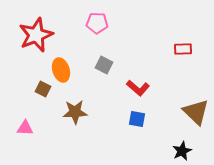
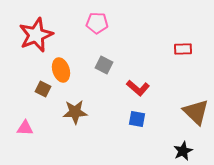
black star: moved 1 px right
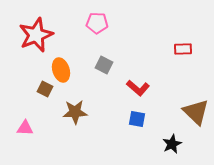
brown square: moved 2 px right
black star: moved 11 px left, 7 px up
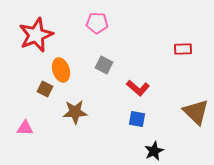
black star: moved 18 px left, 7 px down
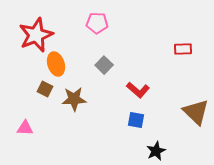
gray square: rotated 18 degrees clockwise
orange ellipse: moved 5 px left, 6 px up
red L-shape: moved 2 px down
brown star: moved 1 px left, 13 px up
blue square: moved 1 px left, 1 px down
black star: moved 2 px right
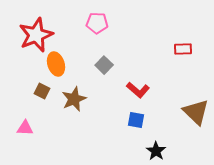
brown square: moved 3 px left, 2 px down
brown star: rotated 20 degrees counterclockwise
black star: rotated 12 degrees counterclockwise
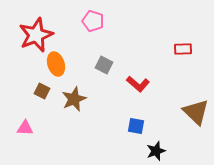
pink pentagon: moved 4 px left, 2 px up; rotated 15 degrees clockwise
gray square: rotated 18 degrees counterclockwise
red L-shape: moved 6 px up
blue square: moved 6 px down
black star: rotated 18 degrees clockwise
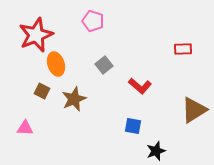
gray square: rotated 24 degrees clockwise
red L-shape: moved 2 px right, 2 px down
brown triangle: moved 2 px left, 2 px up; rotated 44 degrees clockwise
blue square: moved 3 px left
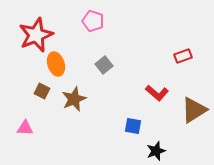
red rectangle: moved 7 px down; rotated 18 degrees counterclockwise
red L-shape: moved 17 px right, 7 px down
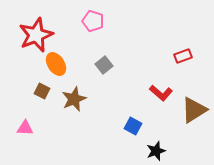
orange ellipse: rotated 15 degrees counterclockwise
red L-shape: moved 4 px right
blue square: rotated 18 degrees clockwise
